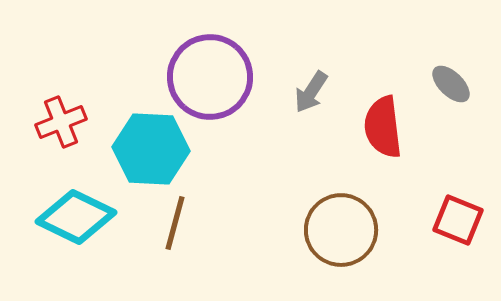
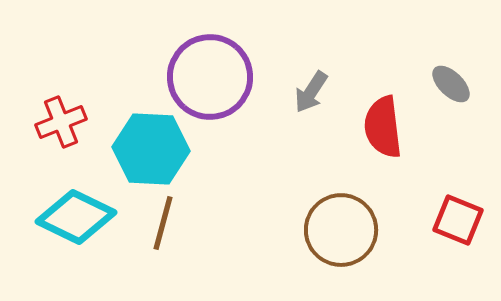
brown line: moved 12 px left
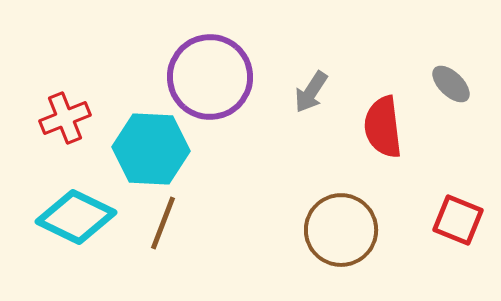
red cross: moved 4 px right, 4 px up
brown line: rotated 6 degrees clockwise
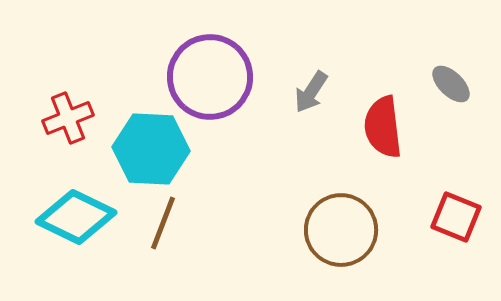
red cross: moved 3 px right
red square: moved 2 px left, 3 px up
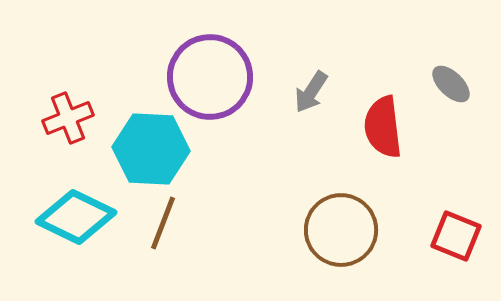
red square: moved 19 px down
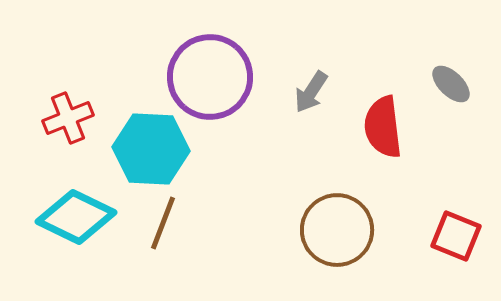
brown circle: moved 4 px left
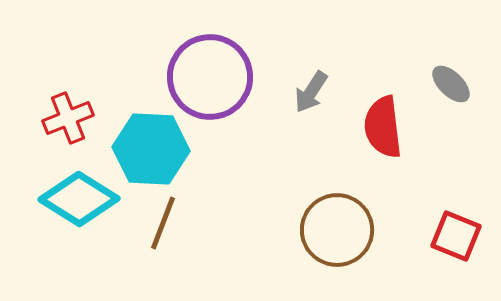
cyan diamond: moved 3 px right, 18 px up; rotated 6 degrees clockwise
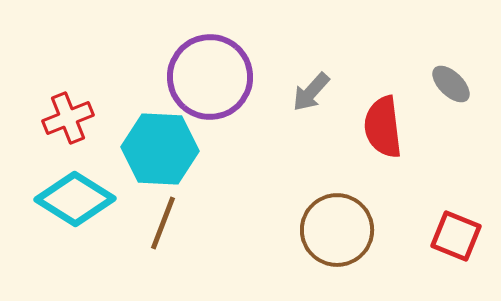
gray arrow: rotated 9 degrees clockwise
cyan hexagon: moved 9 px right
cyan diamond: moved 4 px left
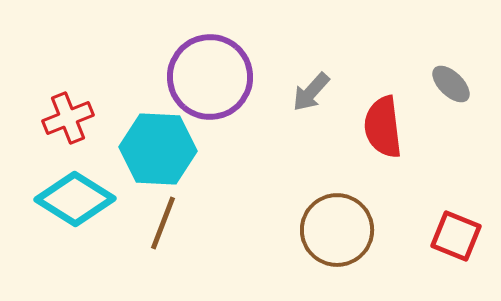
cyan hexagon: moved 2 px left
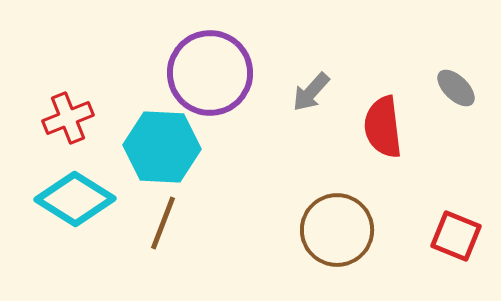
purple circle: moved 4 px up
gray ellipse: moved 5 px right, 4 px down
cyan hexagon: moved 4 px right, 2 px up
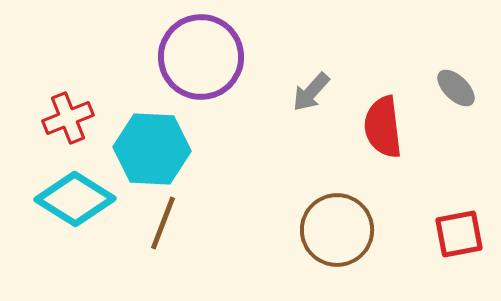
purple circle: moved 9 px left, 16 px up
cyan hexagon: moved 10 px left, 2 px down
red square: moved 3 px right, 2 px up; rotated 33 degrees counterclockwise
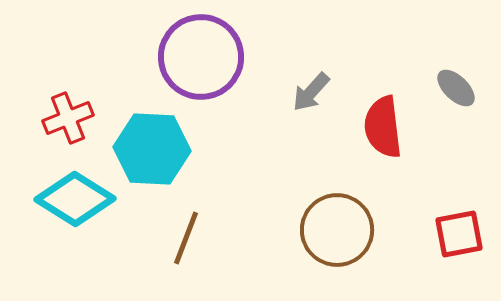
brown line: moved 23 px right, 15 px down
